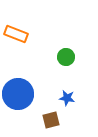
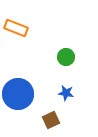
orange rectangle: moved 6 px up
blue star: moved 1 px left, 5 px up
brown square: rotated 12 degrees counterclockwise
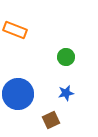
orange rectangle: moved 1 px left, 2 px down
blue star: rotated 21 degrees counterclockwise
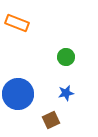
orange rectangle: moved 2 px right, 7 px up
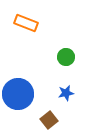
orange rectangle: moved 9 px right
brown square: moved 2 px left; rotated 12 degrees counterclockwise
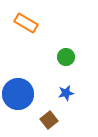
orange rectangle: rotated 10 degrees clockwise
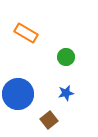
orange rectangle: moved 10 px down
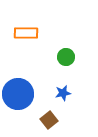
orange rectangle: rotated 30 degrees counterclockwise
blue star: moved 3 px left
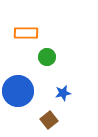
green circle: moved 19 px left
blue circle: moved 3 px up
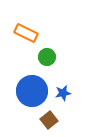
orange rectangle: rotated 25 degrees clockwise
blue circle: moved 14 px right
